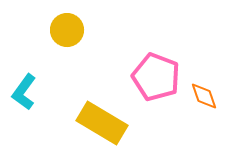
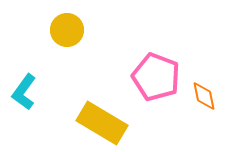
orange diamond: rotated 8 degrees clockwise
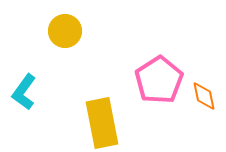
yellow circle: moved 2 px left, 1 px down
pink pentagon: moved 3 px right, 3 px down; rotated 18 degrees clockwise
yellow rectangle: rotated 48 degrees clockwise
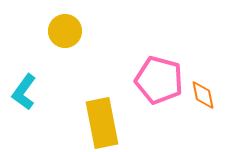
pink pentagon: rotated 24 degrees counterclockwise
orange diamond: moved 1 px left, 1 px up
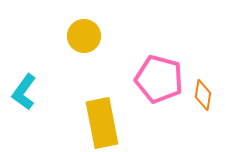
yellow circle: moved 19 px right, 5 px down
pink pentagon: moved 1 px up
orange diamond: rotated 20 degrees clockwise
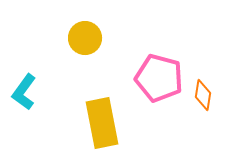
yellow circle: moved 1 px right, 2 px down
pink pentagon: moved 1 px up
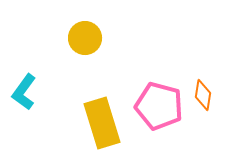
pink pentagon: moved 28 px down
yellow rectangle: rotated 6 degrees counterclockwise
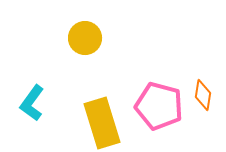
cyan L-shape: moved 8 px right, 11 px down
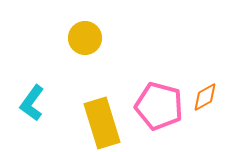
orange diamond: moved 2 px right, 2 px down; rotated 52 degrees clockwise
